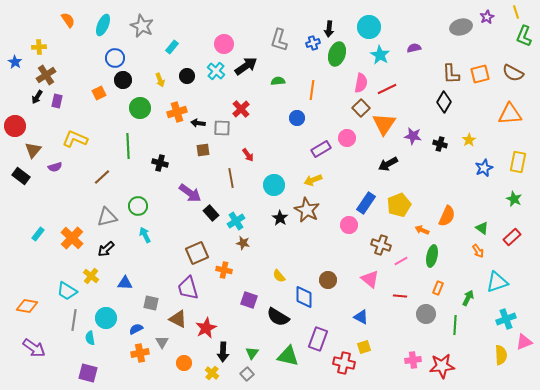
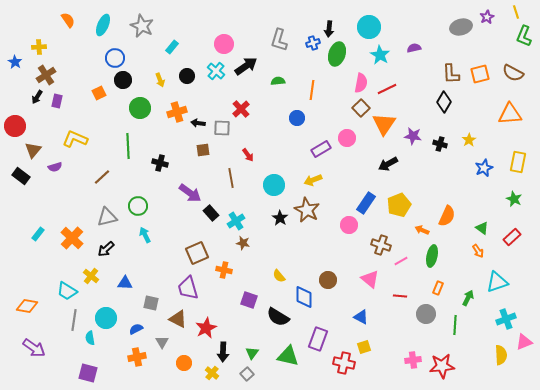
orange cross at (140, 353): moved 3 px left, 4 px down
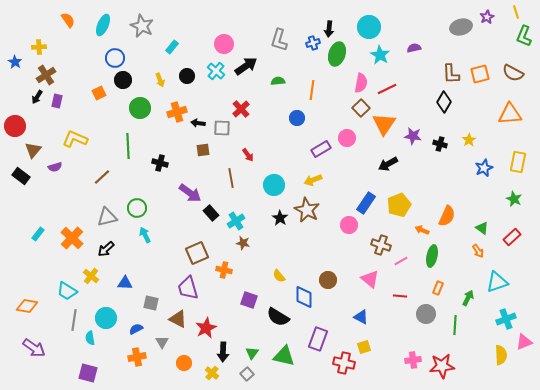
green circle at (138, 206): moved 1 px left, 2 px down
green triangle at (288, 356): moved 4 px left
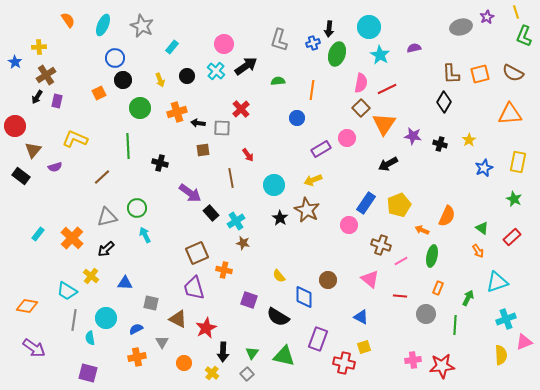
purple trapezoid at (188, 288): moved 6 px right
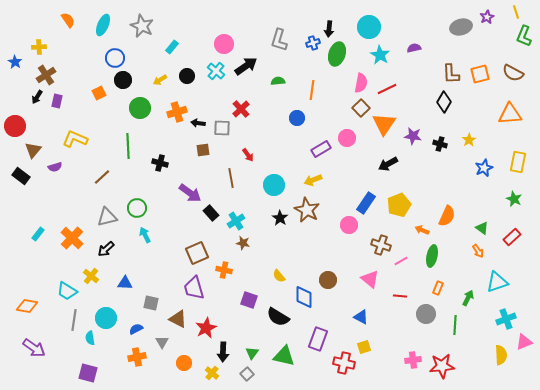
yellow arrow at (160, 80): rotated 80 degrees clockwise
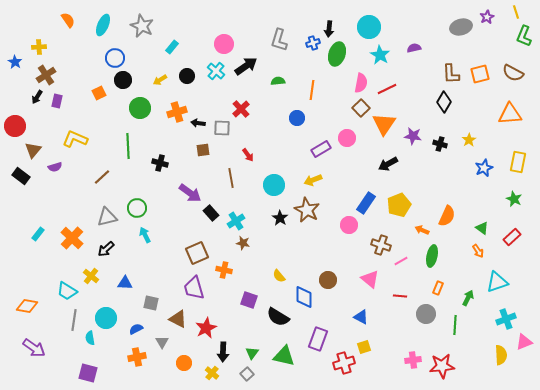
red cross at (344, 363): rotated 30 degrees counterclockwise
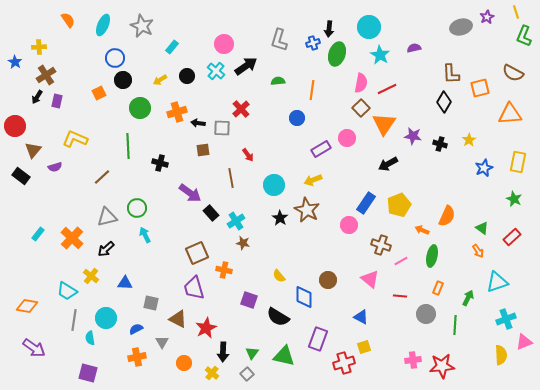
orange square at (480, 74): moved 14 px down
